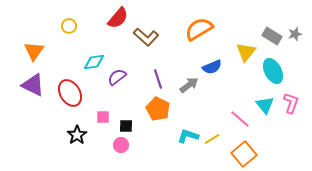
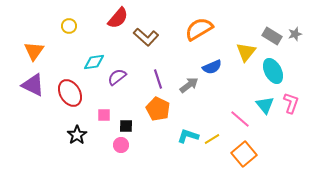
pink square: moved 1 px right, 2 px up
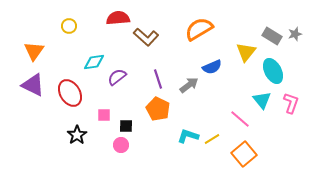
red semicircle: rotated 135 degrees counterclockwise
cyan triangle: moved 3 px left, 5 px up
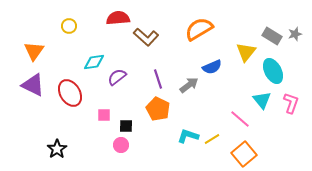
black star: moved 20 px left, 14 px down
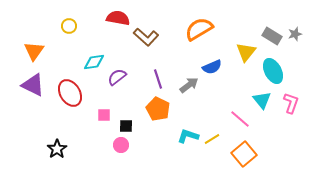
red semicircle: rotated 15 degrees clockwise
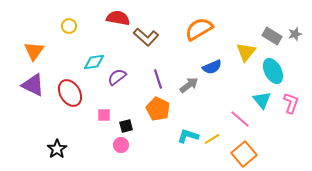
black square: rotated 16 degrees counterclockwise
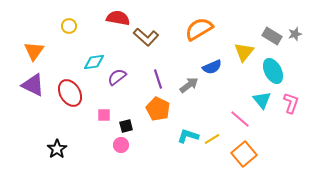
yellow triangle: moved 2 px left
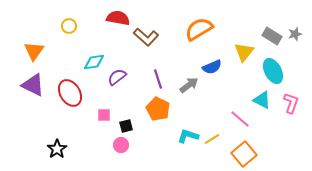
cyan triangle: rotated 24 degrees counterclockwise
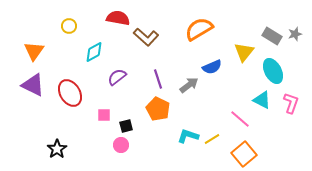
cyan diamond: moved 10 px up; rotated 20 degrees counterclockwise
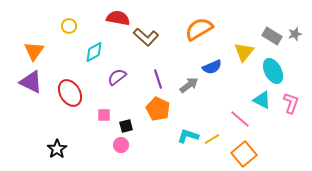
purple triangle: moved 2 px left, 3 px up
